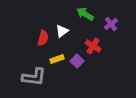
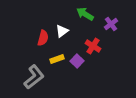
gray L-shape: rotated 45 degrees counterclockwise
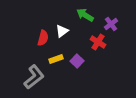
green arrow: moved 1 px down
red cross: moved 5 px right, 4 px up
yellow rectangle: moved 1 px left
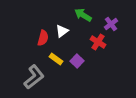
green arrow: moved 2 px left
yellow rectangle: rotated 56 degrees clockwise
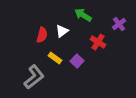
purple cross: moved 8 px right
red semicircle: moved 1 px left, 3 px up
yellow rectangle: moved 1 px left, 1 px up
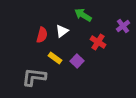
purple cross: moved 4 px right, 2 px down
gray L-shape: rotated 135 degrees counterclockwise
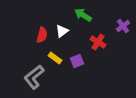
purple square: rotated 24 degrees clockwise
gray L-shape: rotated 45 degrees counterclockwise
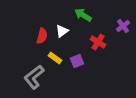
red semicircle: moved 1 px down
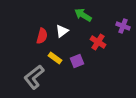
purple cross: rotated 32 degrees counterclockwise
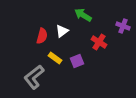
red cross: moved 1 px right
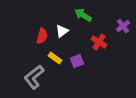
purple cross: rotated 32 degrees clockwise
